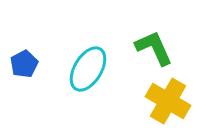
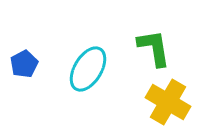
green L-shape: rotated 15 degrees clockwise
yellow cross: moved 1 px down
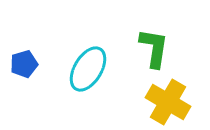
green L-shape: rotated 18 degrees clockwise
blue pentagon: rotated 12 degrees clockwise
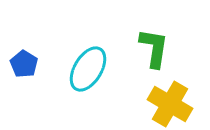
blue pentagon: rotated 24 degrees counterclockwise
yellow cross: moved 2 px right, 2 px down
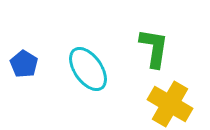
cyan ellipse: rotated 66 degrees counterclockwise
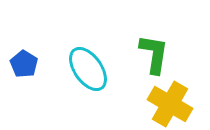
green L-shape: moved 6 px down
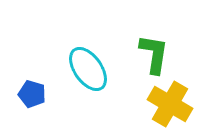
blue pentagon: moved 8 px right, 30 px down; rotated 16 degrees counterclockwise
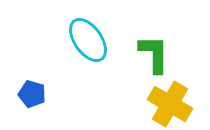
green L-shape: rotated 9 degrees counterclockwise
cyan ellipse: moved 29 px up
